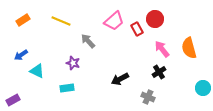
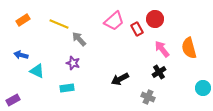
yellow line: moved 2 px left, 3 px down
gray arrow: moved 9 px left, 2 px up
blue arrow: rotated 48 degrees clockwise
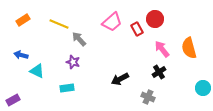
pink trapezoid: moved 2 px left, 1 px down
purple star: moved 1 px up
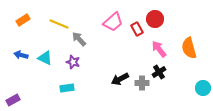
pink trapezoid: moved 1 px right
pink arrow: moved 3 px left
cyan triangle: moved 8 px right, 13 px up
gray cross: moved 6 px left, 14 px up; rotated 24 degrees counterclockwise
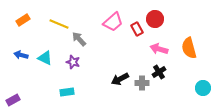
pink arrow: rotated 36 degrees counterclockwise
cyan rectangle: moved 4 px down
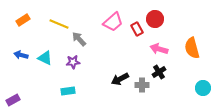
orange semicircle: moved 3 px right
purple star: rotated 24 degrees counterclockwise
gray cross: moved 2 px down
cyan rectangle: moved 1 px right, 1 px up
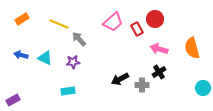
orange rectangle: moved 1 px left, 1 px up
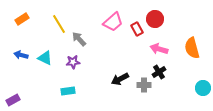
yellow line: rotated 36 degrees clockwise
gray cross: moved 2 px right
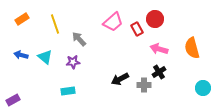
yellow line: moved 4 px left; rotated 12 degrees clockwise
cyan triangle: moved 1 px up; rotated 14 degrees clockwise
